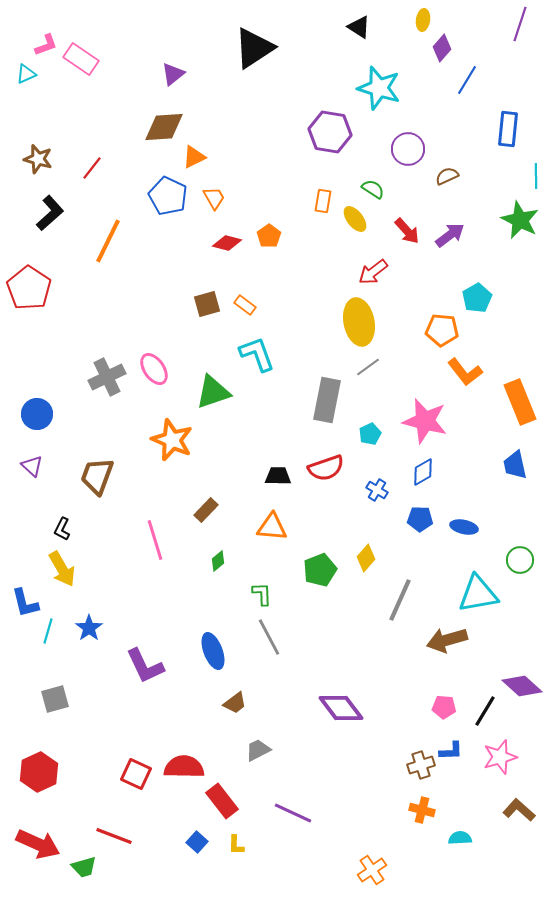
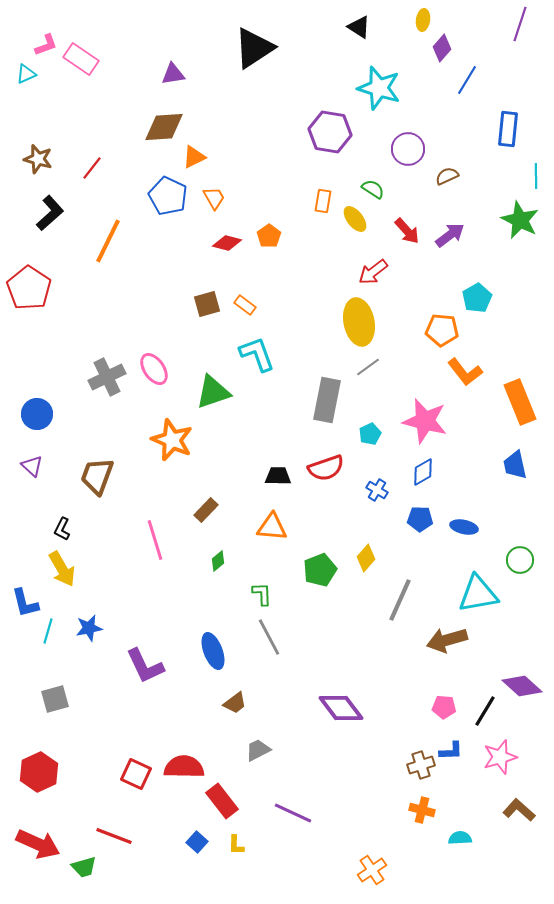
purple triangle at (173, 74): rotated 30 degrees clockwise
blue star at (89, 628): rotated 24 degrees clockwise
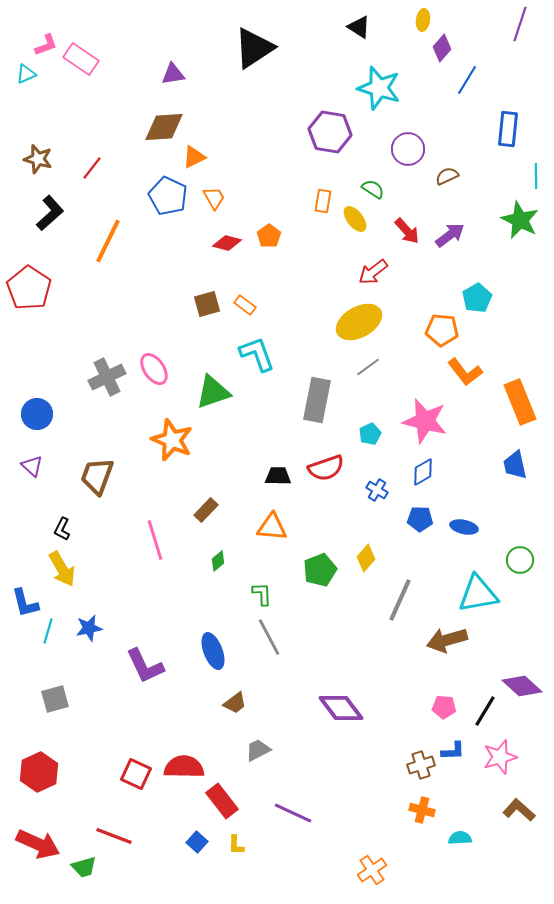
yellow ellipse at (359, 322): rotated 72 degrees clockwise
gray rectangle at (327, 400): moved 10 px left
blue L-shape at (451, 751): moved 2 px right
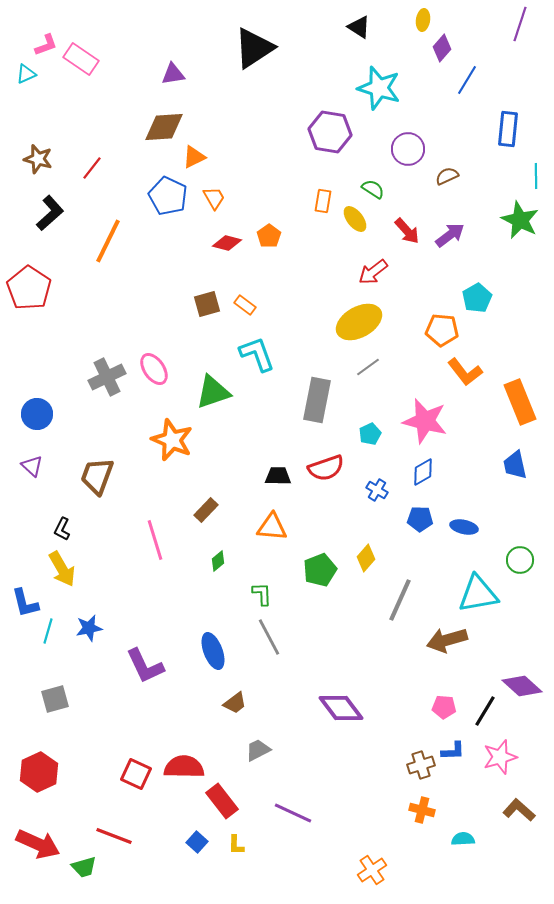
cyan semicircle at (460, 838): moved 3 px right, 1 px down
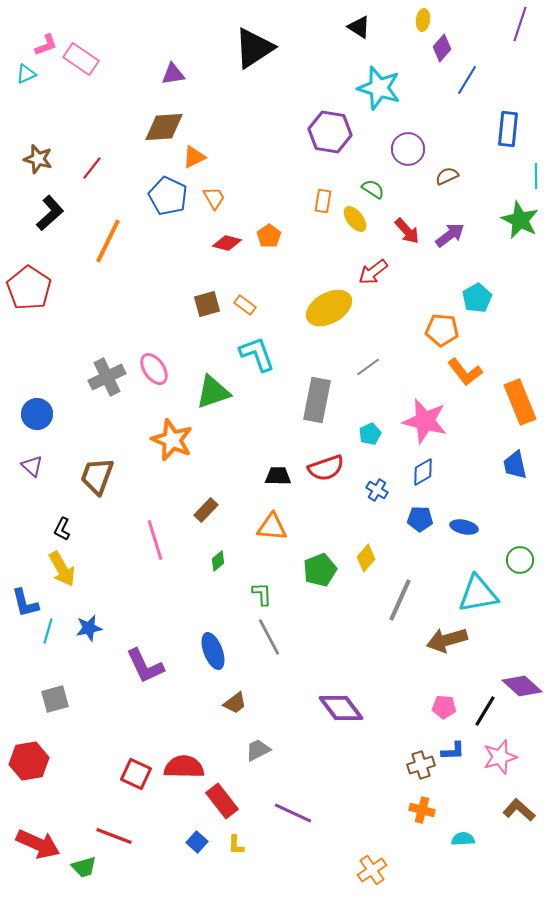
yellow ellipse at (359, 322): moved 30 px left, 14 px up
red hexagon at (39, 772): moved 10 px left, 11 px up; rotated 15 degrees clockwise
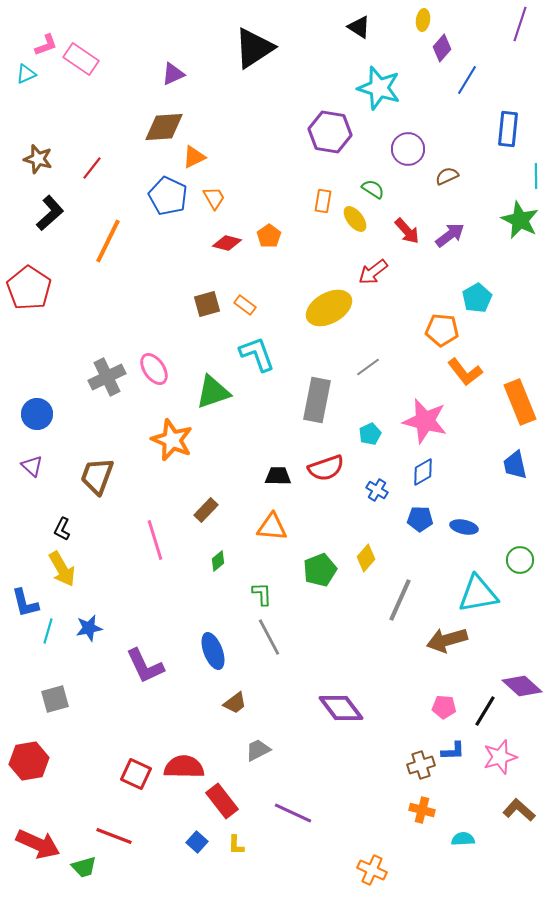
purple triangle at (173, 74): rotated 15 degrees counterclockwise
orange cross at (372, 870): rotated 32 degrees counterclockwise
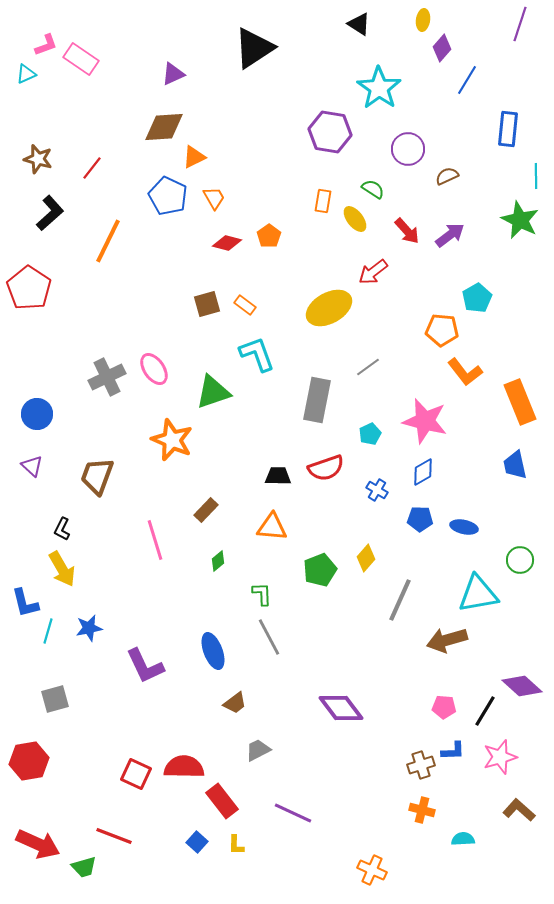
black triangle at (359, 27): moved 3 px up
cyan star at (379, 88): rotated 18 degrees clockwise
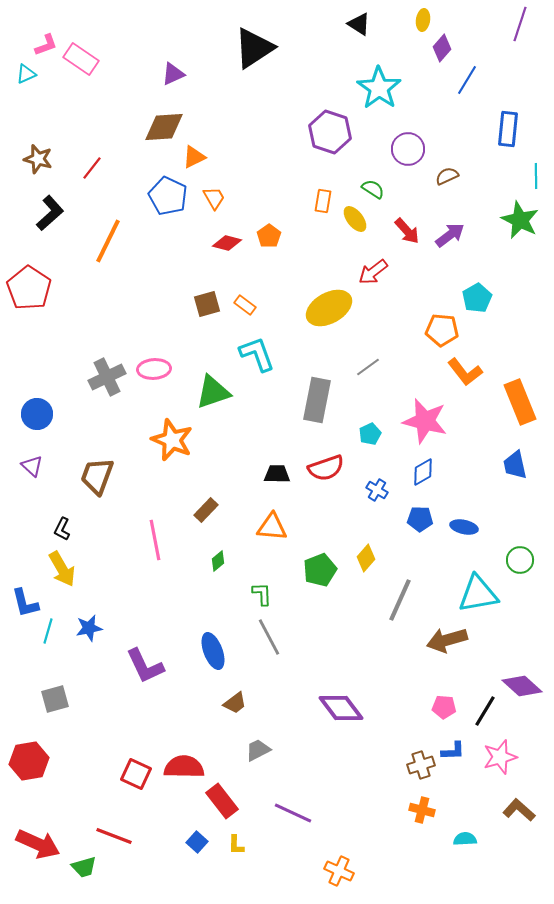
purple hexagon at (330, 132): rotated 9 degrees clockwise
pink ellipse at (154, 369): rotated 60 degrees counterclockwise
black trapezoid at (278, 476): moved 1 px left, 2 px up
pink line at (155, 540): rotated 6 degrees clockwise
cyan semicircle at (463, 839): moved 2 px right
orange cross at (372, 870): moved 33 px left, 1 px down
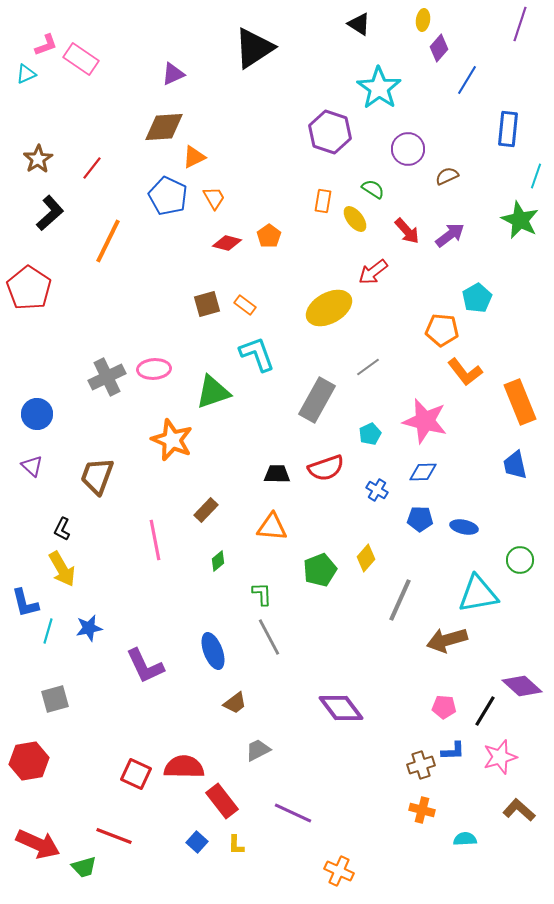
purple diamond at (442, 48): moved 3 px left
brown star at (38, 159): rotated 24 degrees clockwise
cyan line at (536, 176): rotated 20 degrees clockwise
gray rectangle at (317, 400): rotated 18 degrees clockwise
blue diamond at (423, 472): rotated 28 degrees clockwise
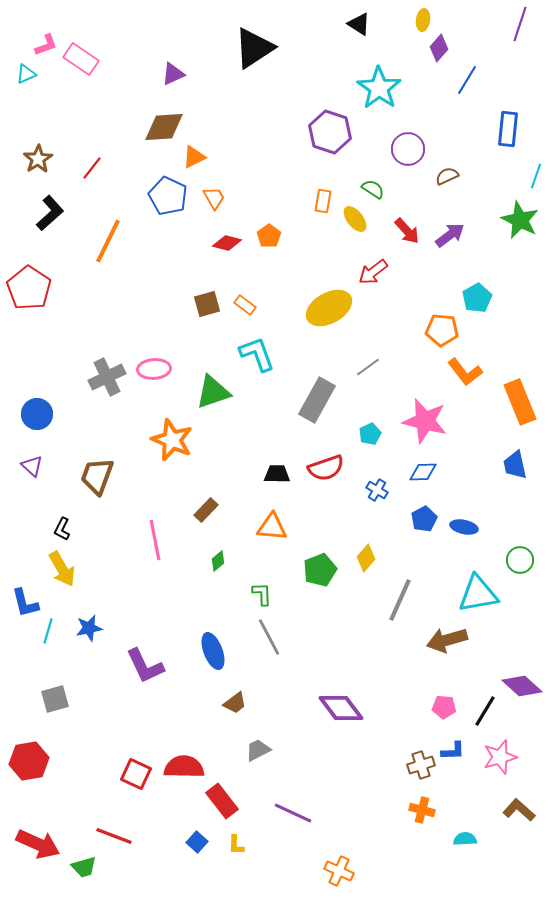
blue pentagon at (420, 519): moved 4 px right; rotated 30 degrees counterclockwise
